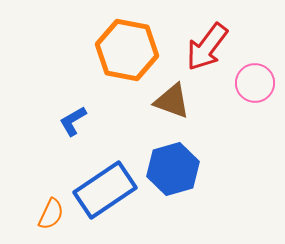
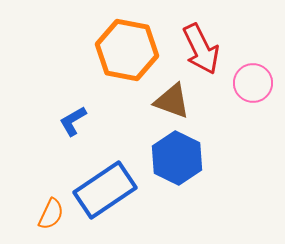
red arrow: moved 6 px left, 2 px down; rotated 63 degrees counterclockwise
pink circle: moved 2 px left
blue hexagon: moved 4 px right, 11 px up; rotated 18 degrees counterclockwise
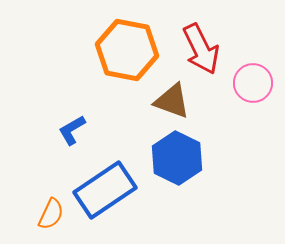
blue L-shape: moved 1 px left, 9 px down
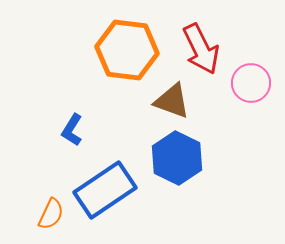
orange hexagon: rotated 4 degrees counterclockwise
pink circle: moved 2 px left
blue L-shape: rotated 28 degrees counterclockwise
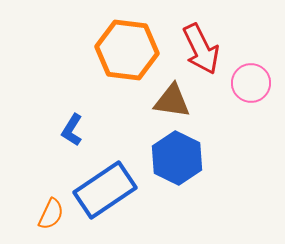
brown triangle: rotated 12 degrees counterclockwise
